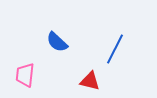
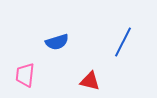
blue semicircle: rotated 60 degrees counterclockwise
blue line: moved 8 px right, 7 px up
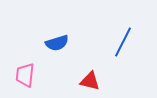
blue semicircle: moved 1 px down
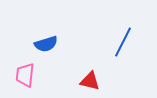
blue semicircle: moved 11 px left, 1 px down
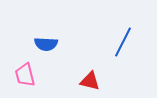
blue semicircle: rotated 20 degrees clockwise
pink trapezoid: rotated 20 degrees counterclockwise
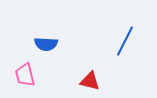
blue line: moved 2 px right, 1 px up
